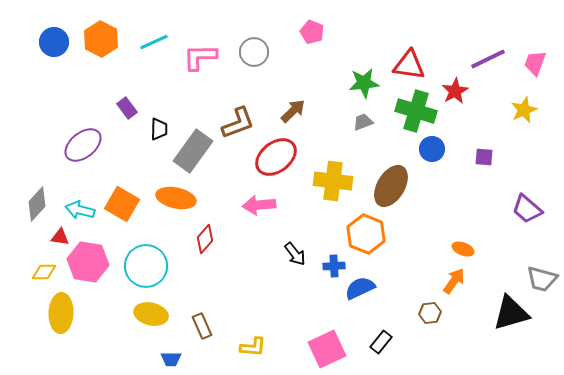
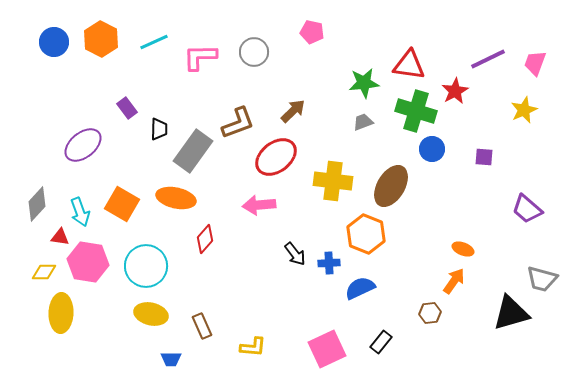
pink pentagon at (312, 32): rotated 10 degrees counterclockwise
cyan arrow at (80, 210): moved 2 px down; rotated 124 degrees counterclockwise
blue cross at (334, 266): moved 5 px left, 3 px up
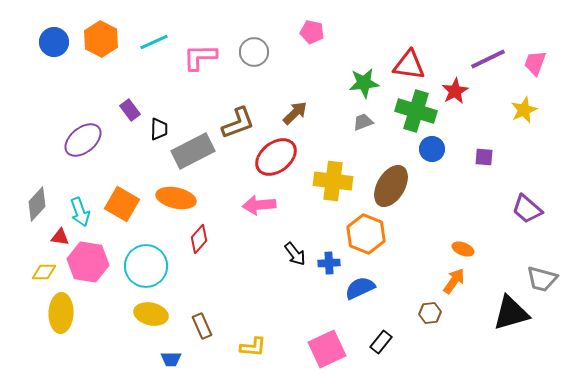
purple rectangle at (127, 108): moved 3 px right, 2 px down
brown arrow at (293, 111): moved 2 px right, 2 px down
purple ellipse at (83, 145): moved 5 px up
gray rectangle at (193, 151): rotated 27 degrees clockwise
red diamond at (205, 239): moved 6 px left
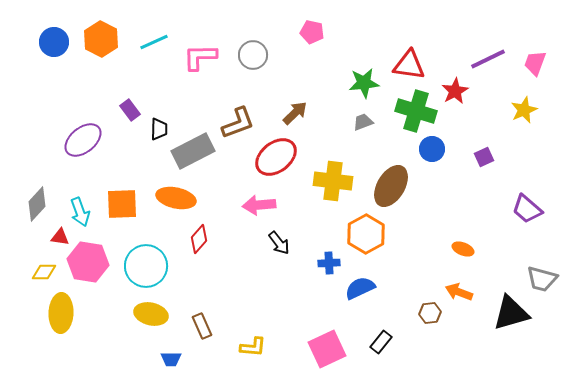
gray circle at (254, 52): moved 1 px left, 3 px down
purple square at (484, 157): rotated 30 degrees counterclockwise
orange square at (122, 204): rotated 32 degrees counterclockwise
orange hexagon at (366, 234): rotated 9 degrees clockwise
black arrow at (295, 254): moved 16 px left, 11 px up
orange arrow at (454, 281): moved 5 px right, 11 px down; rotated 104 degrees counterclockwise
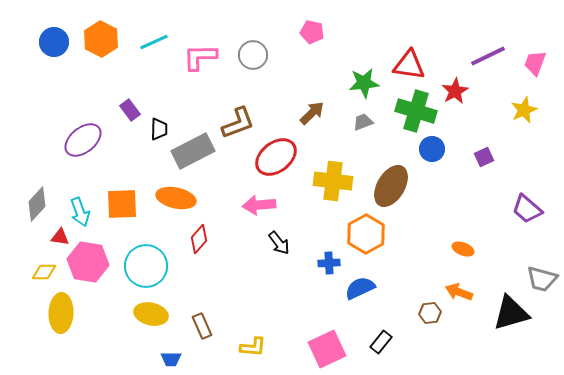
purple line at (488, 59): moved 3 px up
brown arrow at (295, 113): moved 17 px right
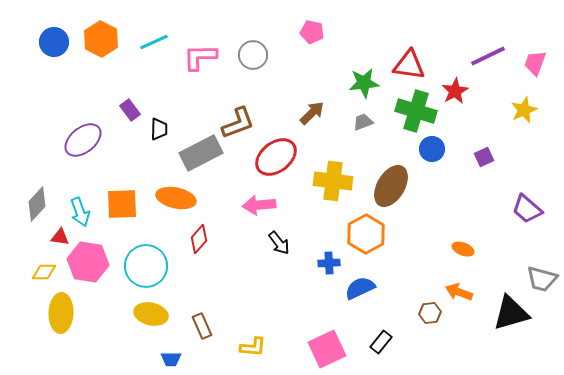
gray rectangle at (193, 151): moved 8 px right, 2 px down
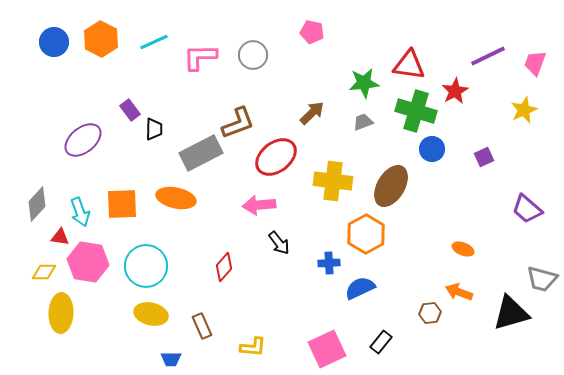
black trapezoid at (159, 129): moved 5 px left
red diamond at (199, 239): moved 25 px right, 28 px down
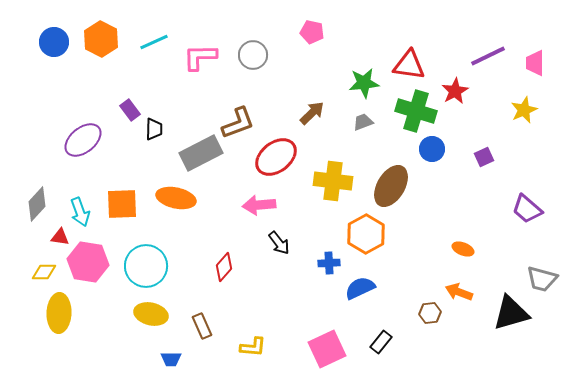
pink trapezoid at (535, 63): rotated 20 degrees counterclockwise
yellow ellipse at (61, 313): moved 2 px left
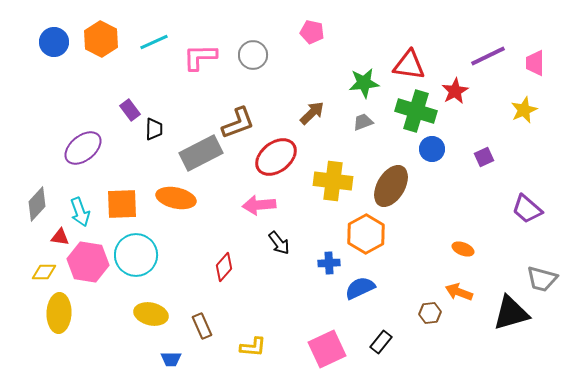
purple ellipse at (83, 140): moved 8 px down
cyan circle at (146, 266): moved 10 px left, 11 px up
